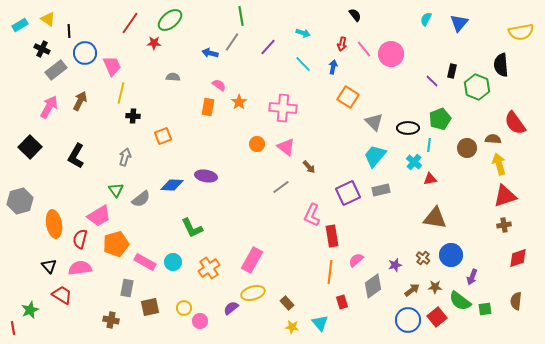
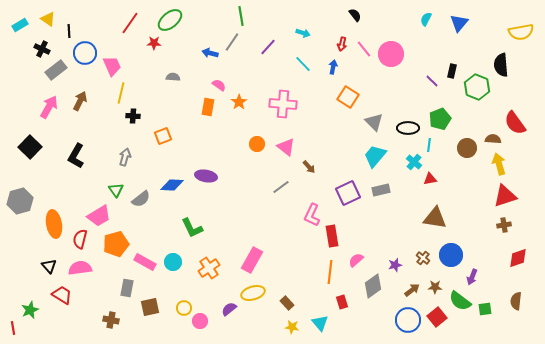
pink cross at (283, 108): moved 4 px up
purple semicircle at (231, 308): moved 2 px left, 1 px down
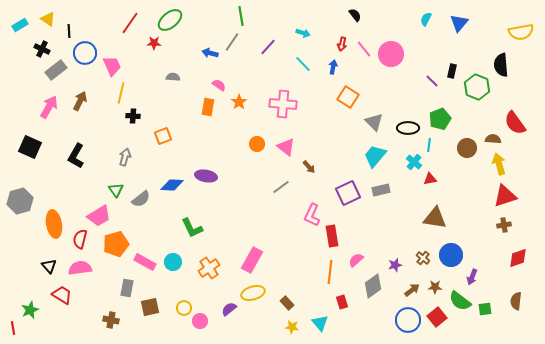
black square at (30, 147): rotated 20 degrees counterclockwise
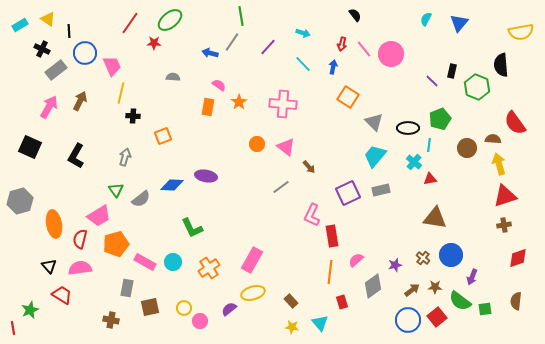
brown rectangle at (287, 303): moved 4 px right, 2 px up
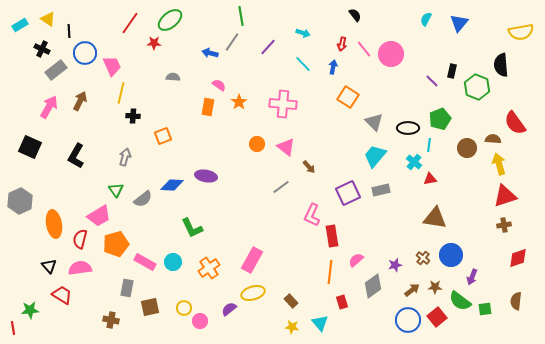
gray semicircle at (141, 199): moved 2 px right
gray hexagon at (20, 201): rotated 10 degrees counterclockwise
green star at (30, 310): rotated 18 degrees clockwise
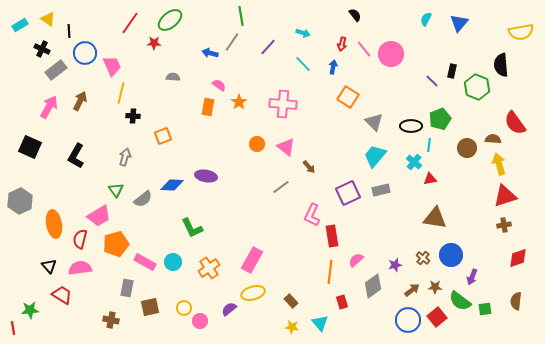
black ellipse at (408, 128): moved 3 px right, 2 px up
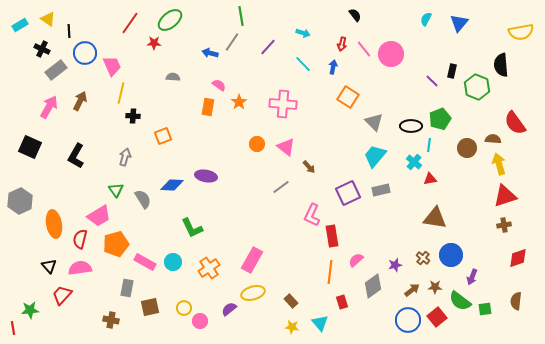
gray semicircle at (143, 199): rotated 84 degrees counterclockwise
red trapezoid at (62, 295): rotated 80 degrees counterclockwise
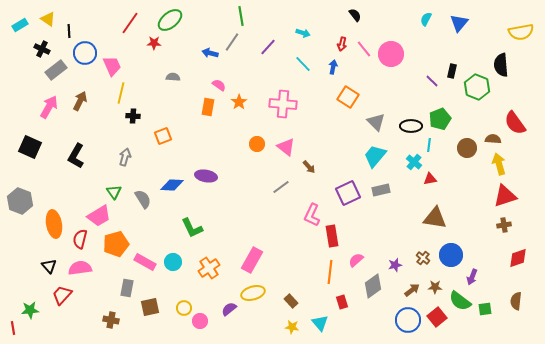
gray triangle at (374, 122): moved 2 px right
green triangle at (116, 190): moved 2 px left, 2 px down
gray hexagon at (20, 201): rotated 15 degrees counterclockwise
